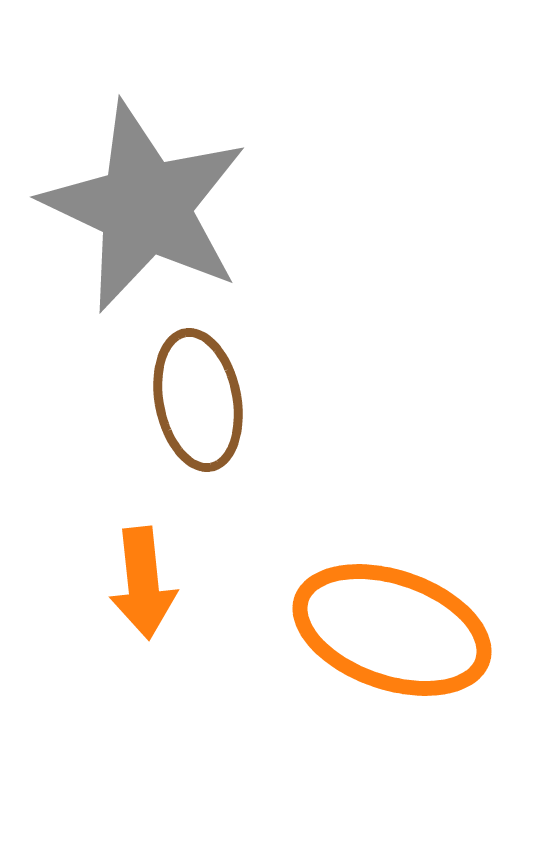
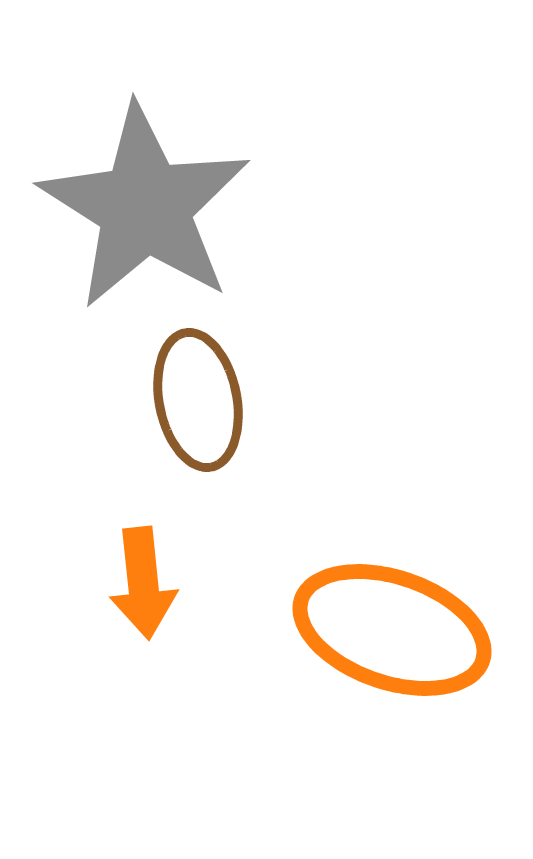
gray star: rotated 7 degrees clockwise
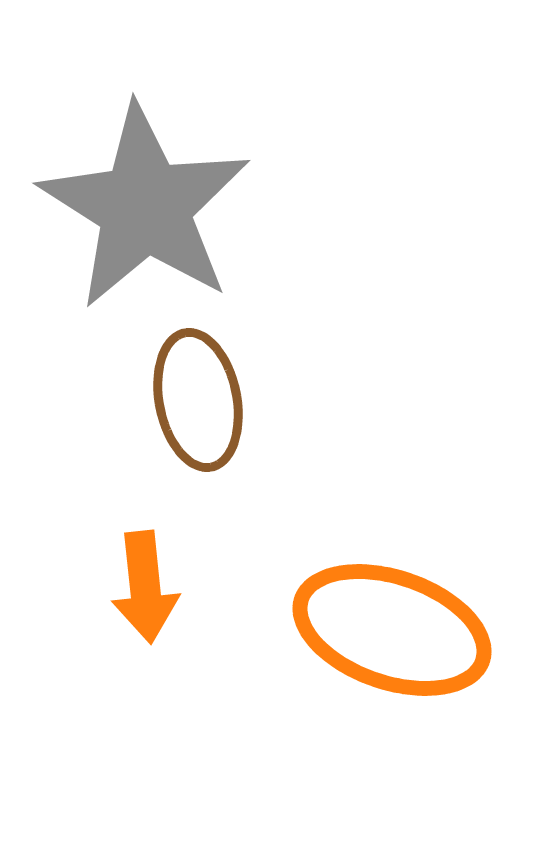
orange arrow: moved 2 px right, 4 px down
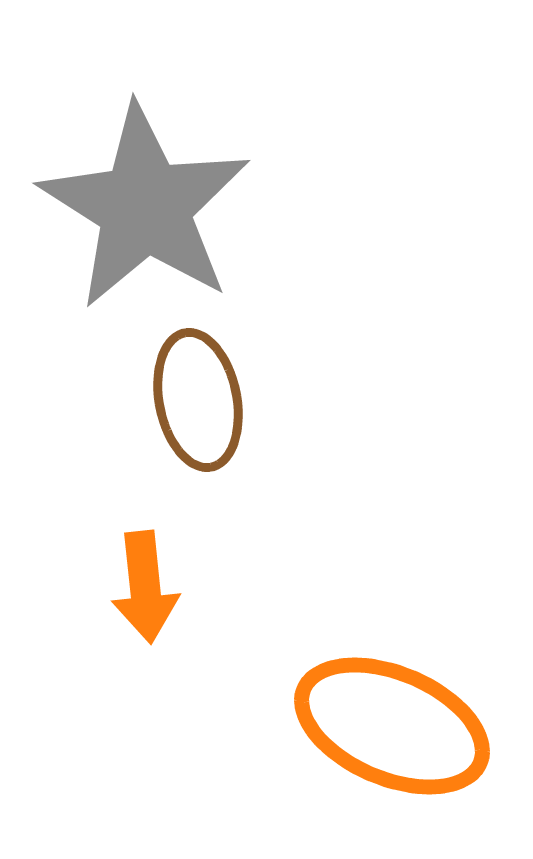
orange ellipse: moved 96 px down; rotated 4 degrees clockwise
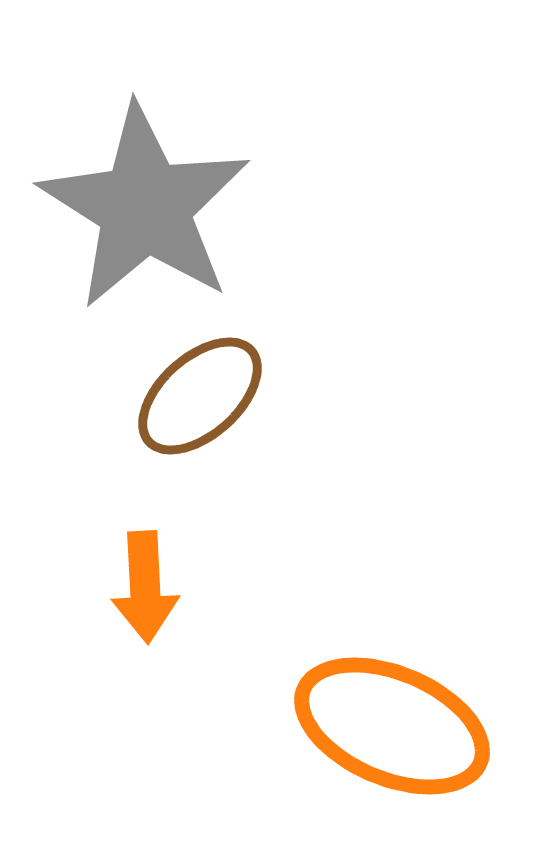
brown ellipse: moved 2 px right, 4 px up; rotated 59 degrees clockwise
orange arrow: rotated 3 degrees clockwise
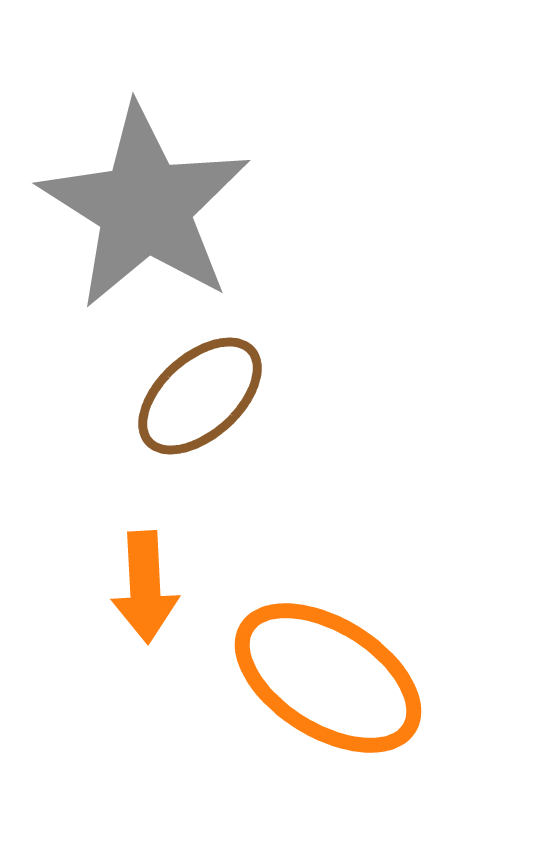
orange ellipse: moved 64 px left, 48 px up; rotated 9 degrees clockwise
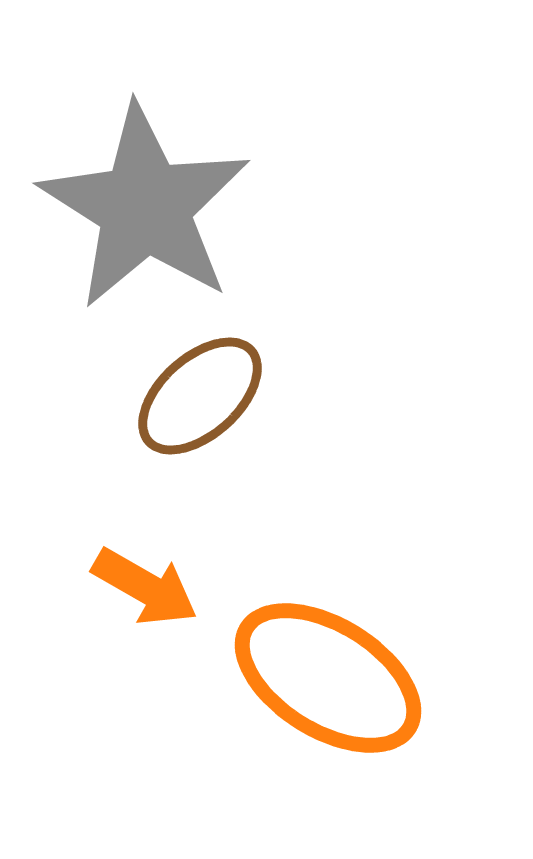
orange arrow: rotated 57 degrees counterclockwise
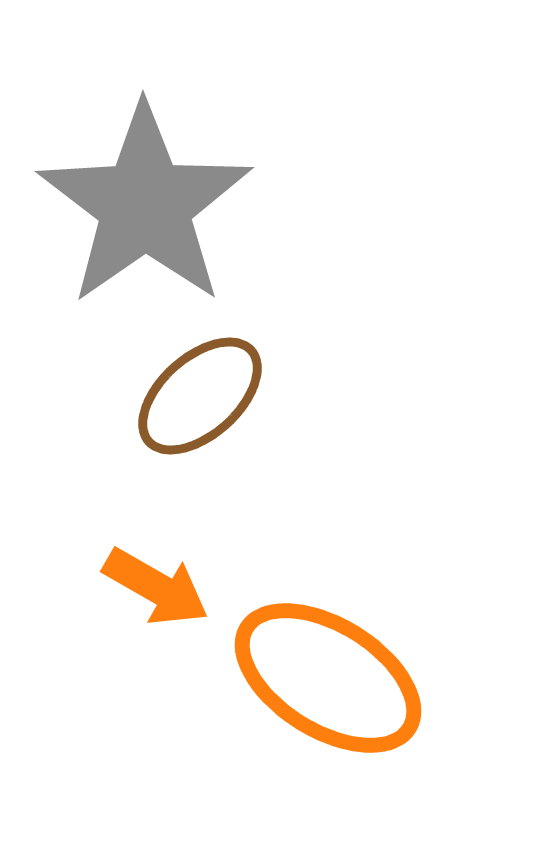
gray star: moved 2 px up; rotated 5 degrees clockwise
orange arrow: moved 11 px right
